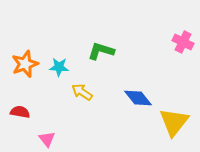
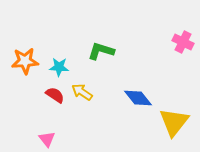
orange star: moved 3 px up; rotated 16 degrees clockwise
red semicircle: moved 35 px right, 17 px up; rotated 24 degrees clockwise
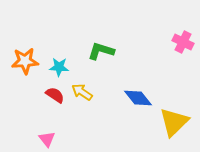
yellow triangle: rotated 8 degrees clockwise
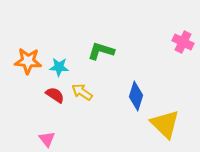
orange star: moved 3 px right; rotated 8 degrees clockwise
blue diamond: moved 2 px left, 2 px up; rotated 56 degrees clockwise
yellow triangle: moved 9 px left, 2 px down; rotated 32 degrees counterclockwise
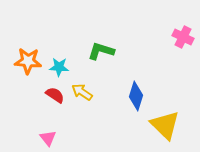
pink cross: moved 5 px up
yellow triangle: moved 1 px down
pink triangle: moved 1 px right, 1 px up
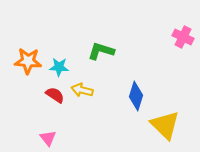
yellow arrow: moved 2 px up; rotated 20 degrees counterclockwise
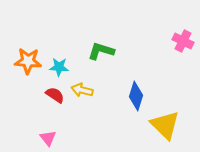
pink cross: moved 4 px down
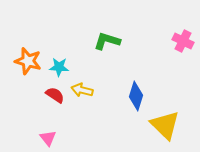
green L-shape: moved 6 px right, 10 px up
orange star: rotated 12 degrees clockwise
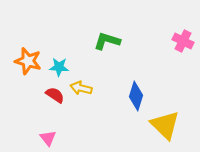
yellow arrow: moved 1 px left, 2 px up
